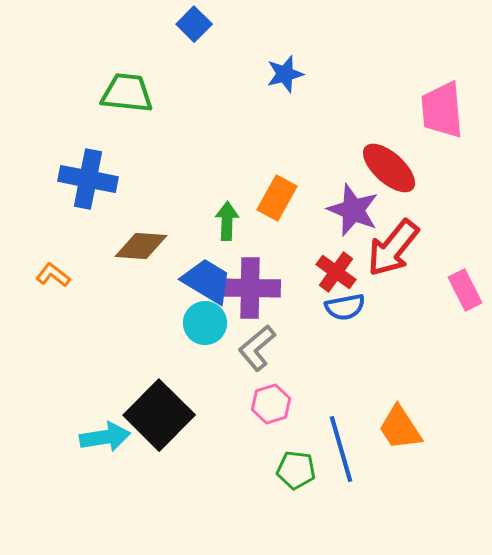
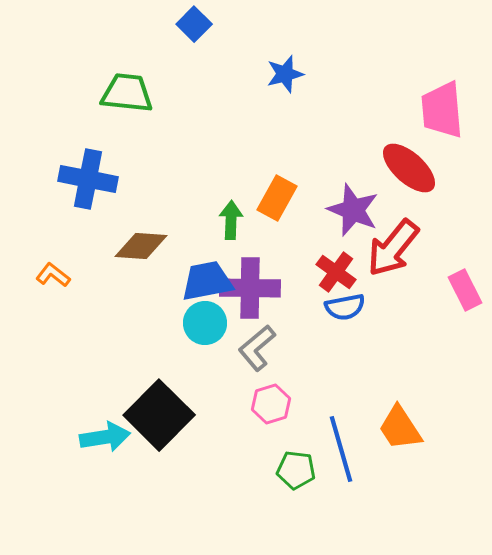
red ellipse: moved 20 px right
green arrow: moved 4 px right, 1 px up
blue trapezoid: rotated 42 degrees counterclockwise
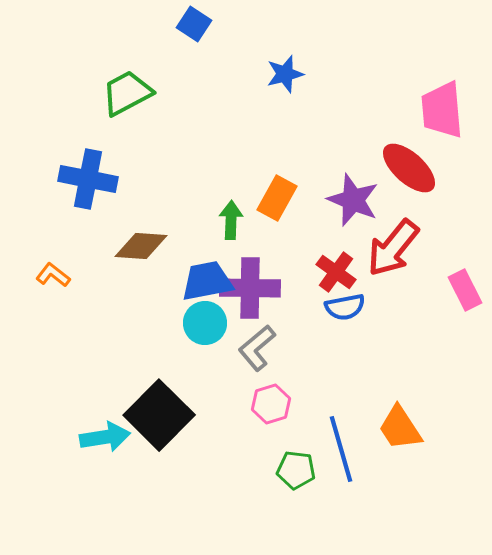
blue square: rotated 12 degrees counterclockwise
green trapezoid: rotated 34 degrees counterclockwise
purple star: moved 10 px up
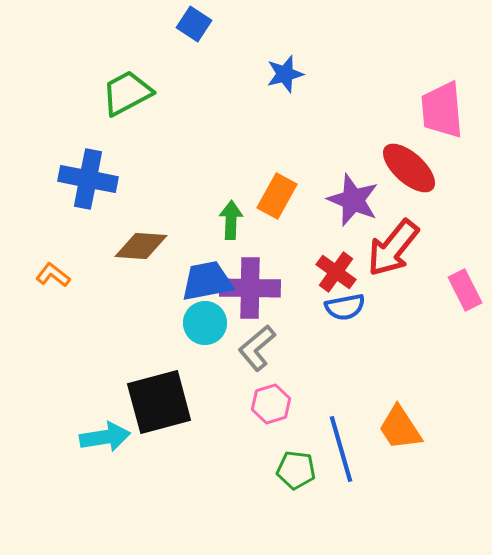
orange rectangle: moved 2 px up
black square: moved 13 px up; rotated 30 degrees clockwise
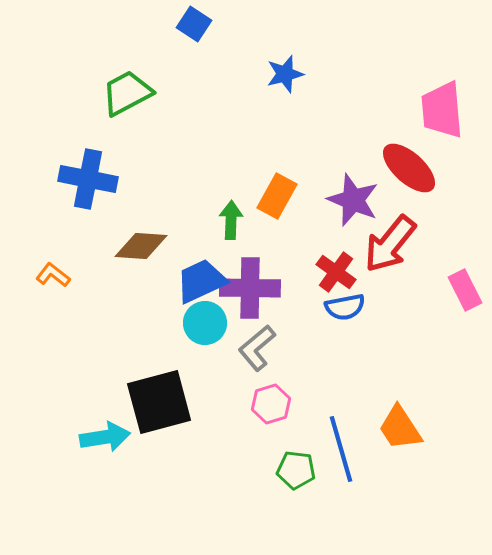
red arrow: moved 3 px left, 4 px up
blue trapezoid: moved 6 px left; rotated 14 degrees counterclockwise
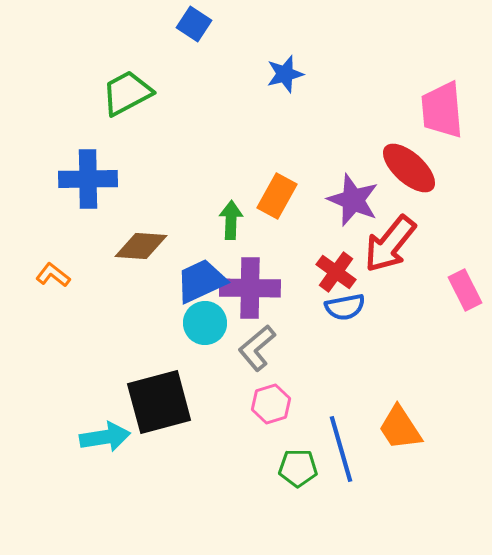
blue cross: rotated 12 degrees counterclockwise
green pentagon: moved 2 px right, 2 px up; rotated 6 degrees counterclockwise
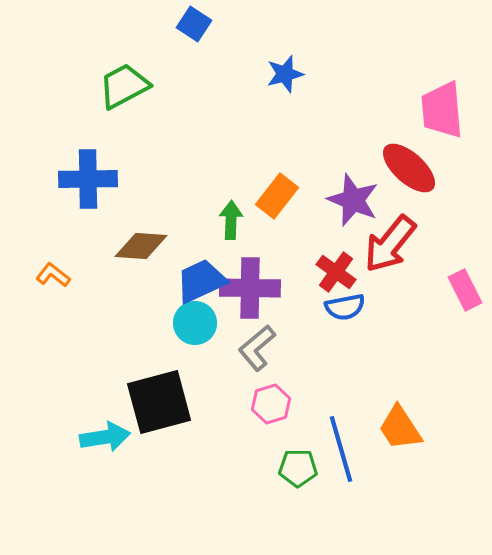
green trapezoid: moved 3 px left, 7 px up
orange rectangle: rotated 9 degrees clockwise
cyan circle: moved 10 px left
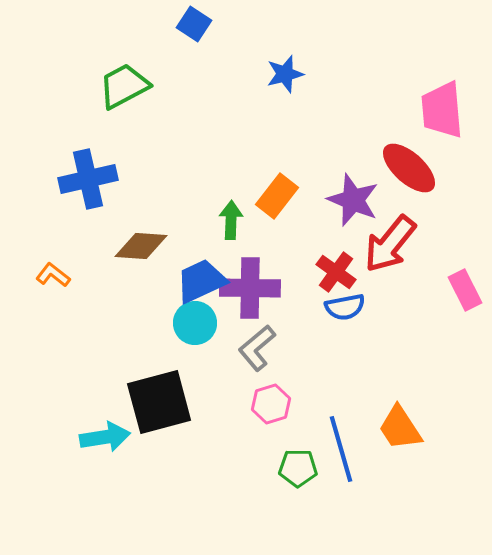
blue cross: rotated 12 degrees counterclockwise
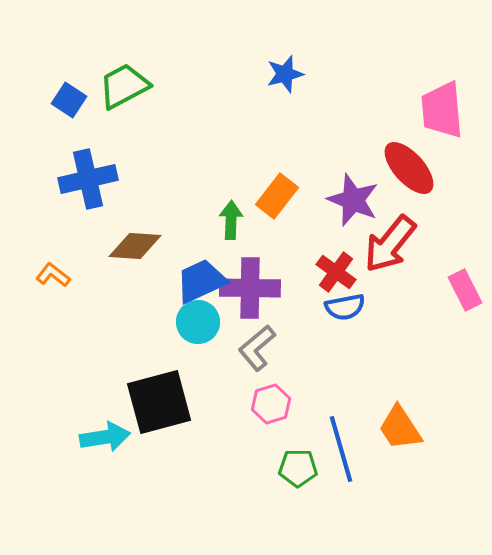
blue square: moved 125 px left, 76 px down
red ellipse: rotated 6 degrees clockwise
brown diamond: moved 6 px left
cyan circle: moved 3 px right, 1 px up
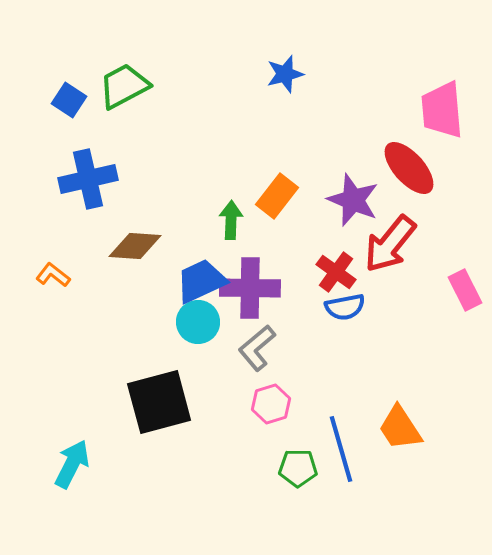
cyan arrow: moved 33 px left, 27 px down; rotated 54 degrees counterclockwise
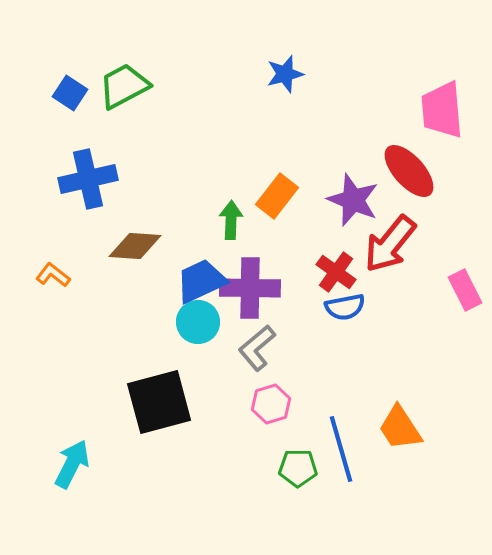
blue square: moved 1 px right, 7 px up
red ellipse: moved 3 px down
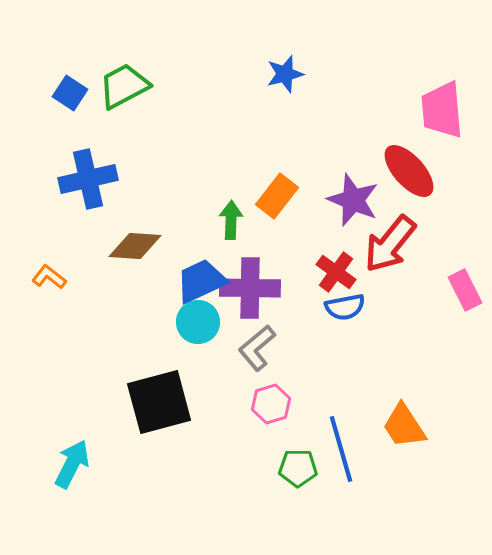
orange L-shape: moved 4 px left, 2 px down
orange trapezoid: moved 4 px right, 2 px up
